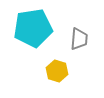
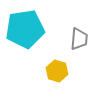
cyan pentagon: moved 8 px left, 1 px down
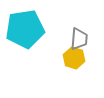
yellow hexagon: moved 17 px right, 13 px up
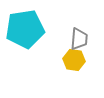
yellow hexagon: moved 2 px down; rotated 10 degrees counterclockwise
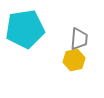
yellow hexagon: rotated 20 degrees counterclockwise
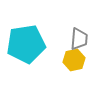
cyan pentagon: moved 1 px right, 15 px down
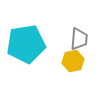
yellow hexagon: moved 1 px left, 1 px down
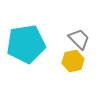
gray trapezoid: rotated 50 degrees counterclockwise
